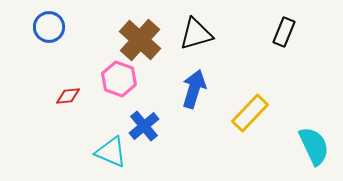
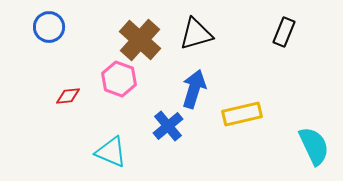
yellow rectangle: moved 8 px left, 1 px down; rotated 33 degrees clockwise
blue cross: moved 24 px right
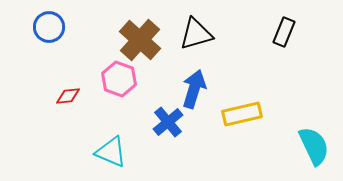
blue cross: moved 4 px up
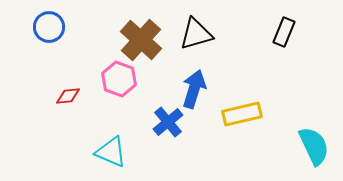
brown cross: moved 1 px right
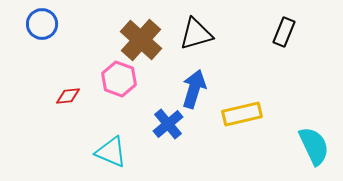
blue circle: moved 7 px left, 3 px up
blue cross: moved 2 px down
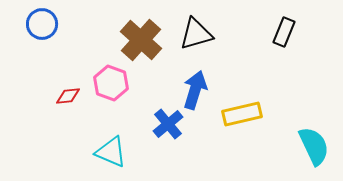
pink hexagon: moved 8 px left, 4 px down
blue arrow: moved 1 px right, 1 px down
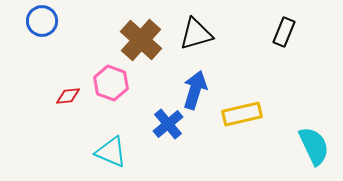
blue circle: moved 3 px up
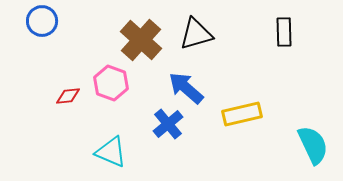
black rectangle: rotated 24 degrees counterclockwise
blue arrow: moved 9 px left, 2 px up; rotated 66 degrees counterclockwise
cyan semicircle: moved 1 px left, 1 px up
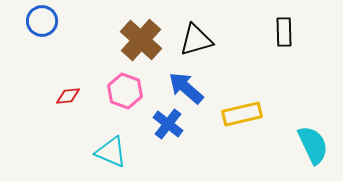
black triangle: moved 6 px down
pink hexagon: moved 14 px right, 8 px down
blue cross: rotated 12 degrees counterclockwise
